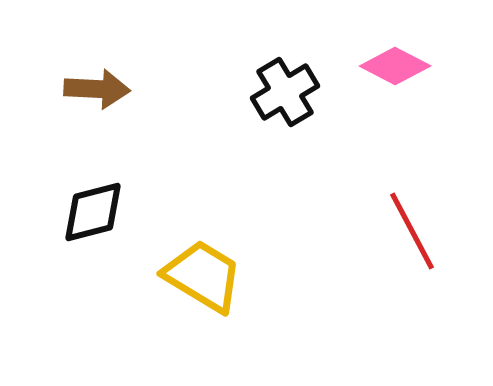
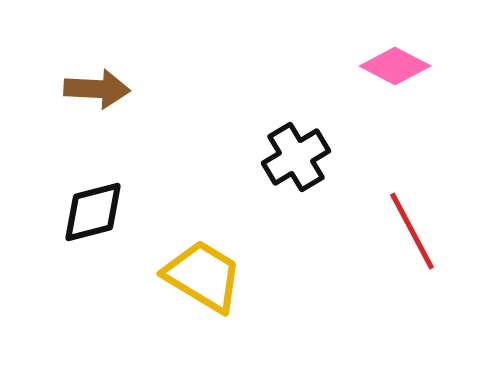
black cross: moved 11 px right, 65 px down
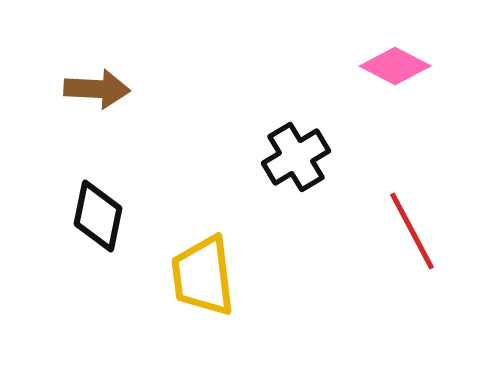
black diamond: moved 5 px right, 4 px down; rotated 64 degrees counterclockwise
yellow trapezoid: rotated 128 degrees counterclockwise
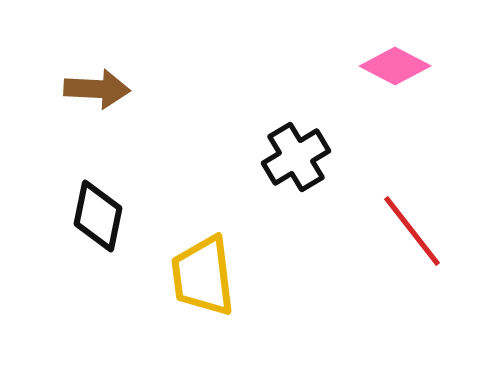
red line: rotated 10 degrees counterclockwise
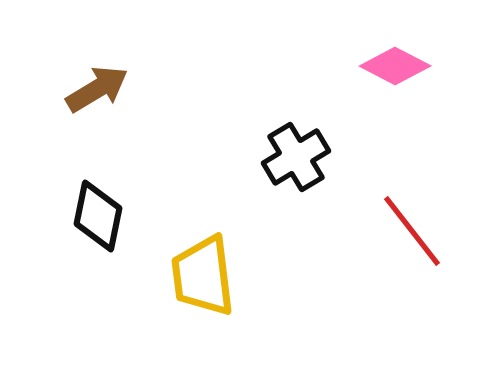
brown arrow: rotated 34 degrees counterclockwise
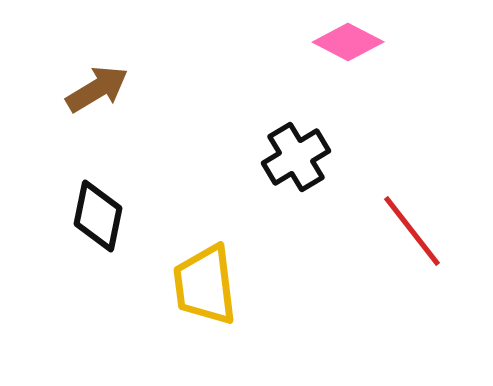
pink diamond: moved 47 px left, 24 px up
yellow trapezoid: moved 2 px right, 9 px down
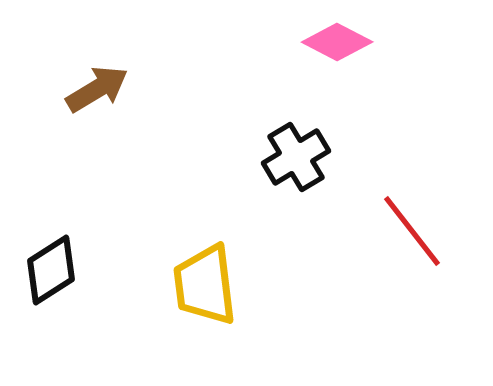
pink diamond: moved 11 px left
black diamond: moved 47 px left, 54 px down; rotated 46 degrees clockwise
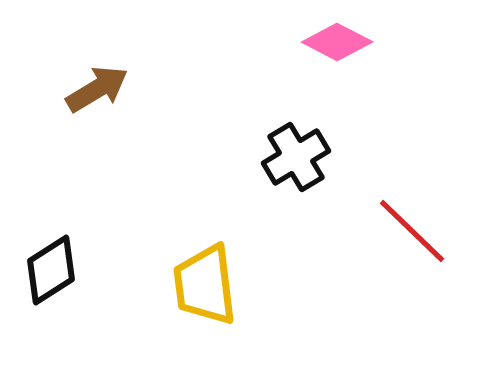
red line: rotated 8 degrees counterclockwise
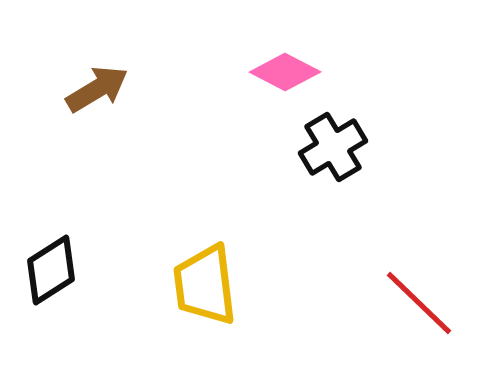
pink diamond: moved 52 px left, 30 px down
black cross: moved 37 px right, 10 px up
red line: moved 7 px right, 72 px down
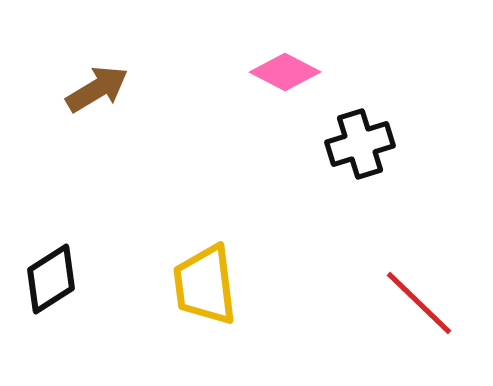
black cross: moved 27 px right, 3 px up; rotated 14 degrees clockwise
black diamond: moved 9 px down
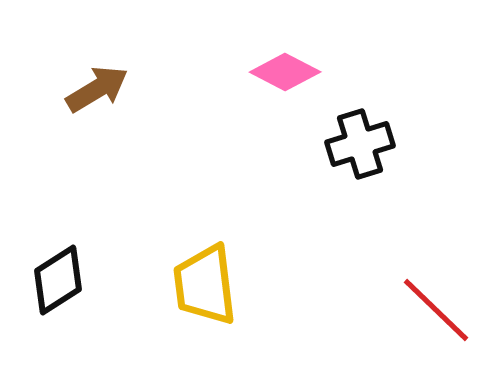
black diamond: moved 7 px right, 1 px down
red line: moved 17 px right, 7 px down
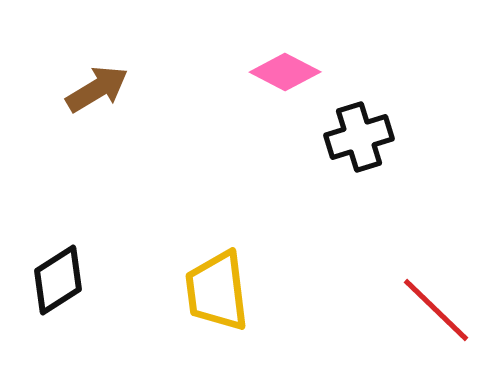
black cross: moved 1 px left, 7 px up
yellow trapezoid: moved 12 px right, 6 px down
